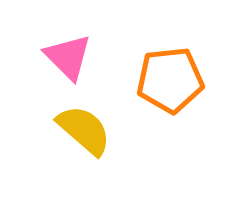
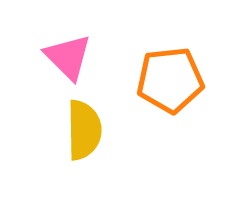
yellow semicircle: rotated 48 degrees clockwise
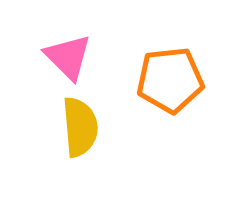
yellow semicircle: moved 4 px left, 3 px up; rotated 4 degrees counterclockwise
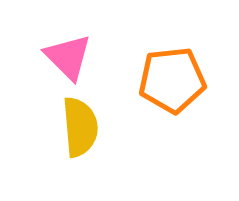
orange pentagon: moved 2 px right
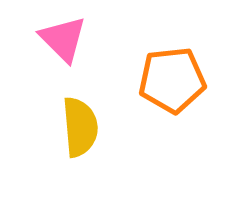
pink triangle: moved 5 px left, 18 px up
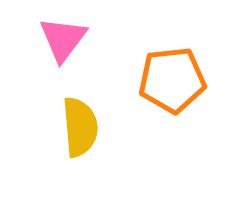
pink triangle: rotated 22 degrees clockwise
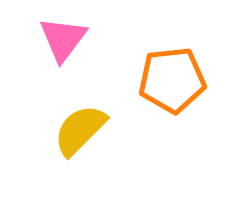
yellow semicircle: moved 3 px down; rotated 130 degrees counterclockwise
